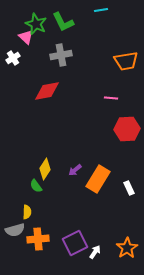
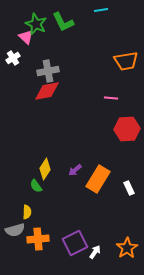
gray cross: moved 13 px left, 16 px down
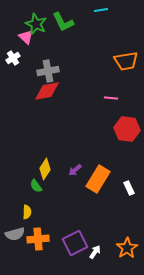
red hexagon: rotated 10 degrees clockwise
gray semicircle: moved 4 px down
